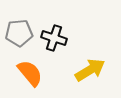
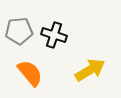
gray pentagon: moved 2 px up
black cross: moved 3 px up
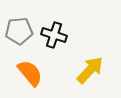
yellow arrow: rotated 16 degrees counterclockwise
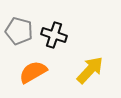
gray pentagon: rotated 20 degrees clockwise
orange semicircle: moved 3 px right, 1 px up; rotated 80 degrees counterclockwise
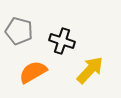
black cross: moved 8 px right, 6 px down
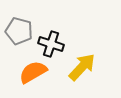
black cross: moved 11 px left, 3 px down
yellow arrow: moved 8 px left, 3 px up
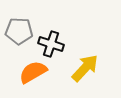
gray pentagon: rotated 12 degrees counterclockwise
yellow arrow: moved 3 px right, 1 px down
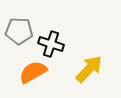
yellow arrow: moved 4 px right, 1 px down
